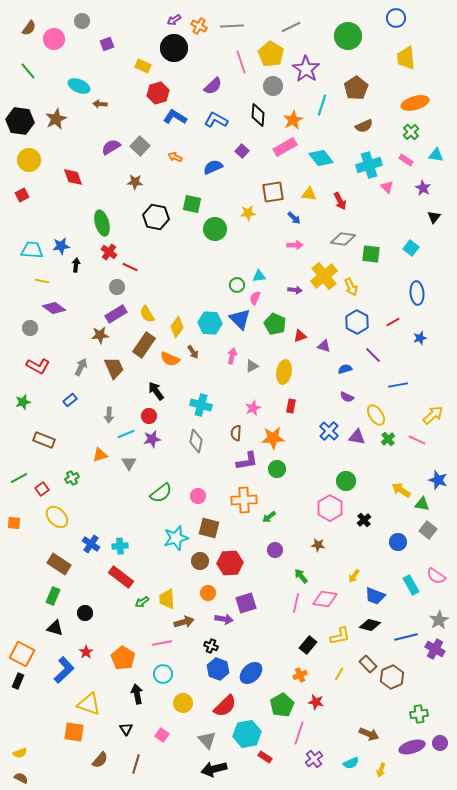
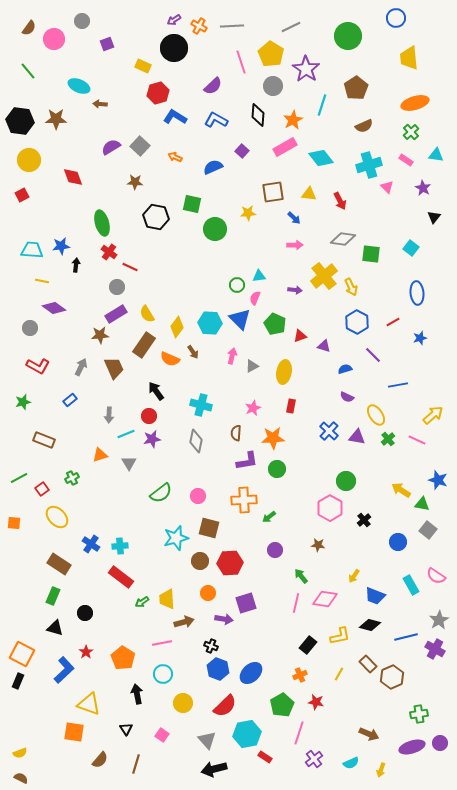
yellow trapezoid at (406, 58): moved 3 px right
brown star at (56, 119): rotated 25 degrees clockwise
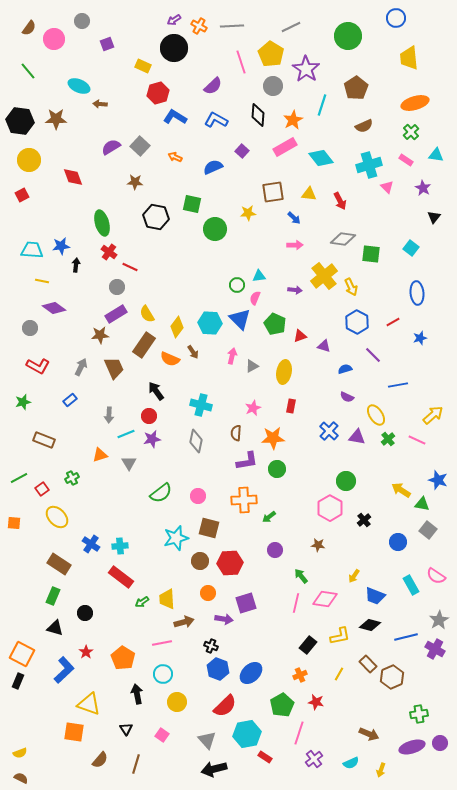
yellow circle at (183, 703): moved 6 px left, 1 px up
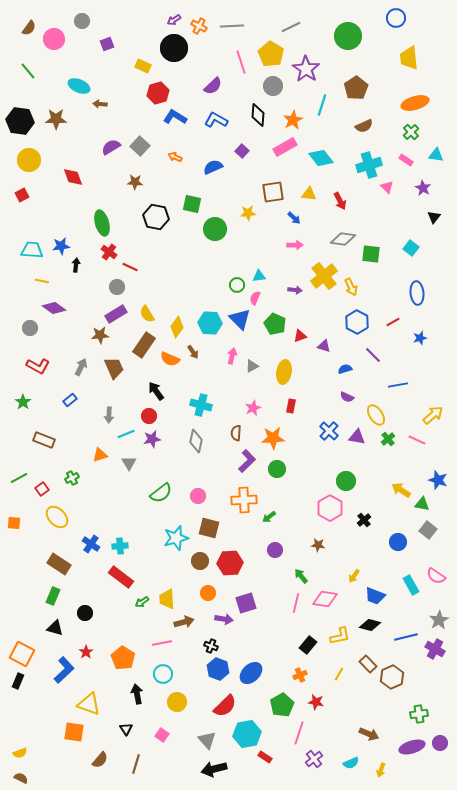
green star at (23, 402): rotated 21 degrees counterclockwise
purple L-shape at (247, 461): rotated 35 degrees counterclockwise
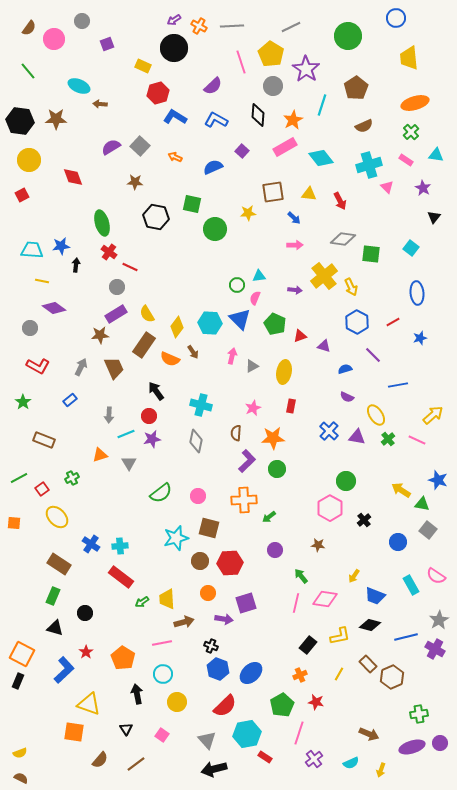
brown line at (136, 764): rotated 36 degrees clockwise
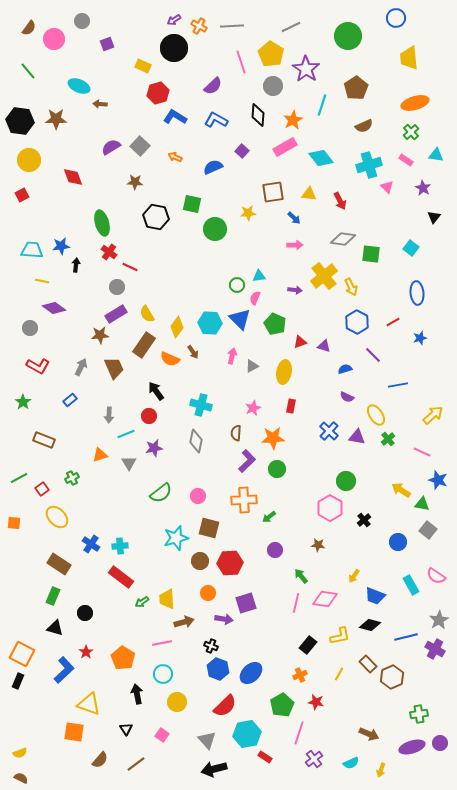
red triangle at (300, 336): moved 6 px down
purple star at (152, 439): moved 2 px right, 9 px down
pink line at (417, 440): moved 5 px right, 12 px down
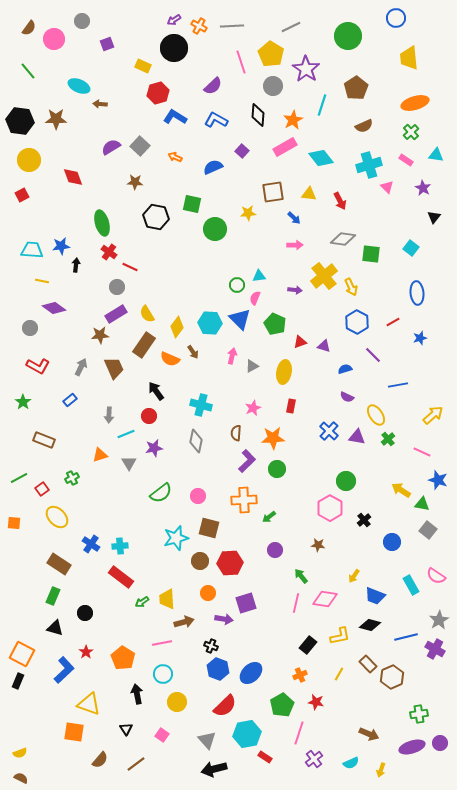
blue circle at (398, 542): moved 6 px left
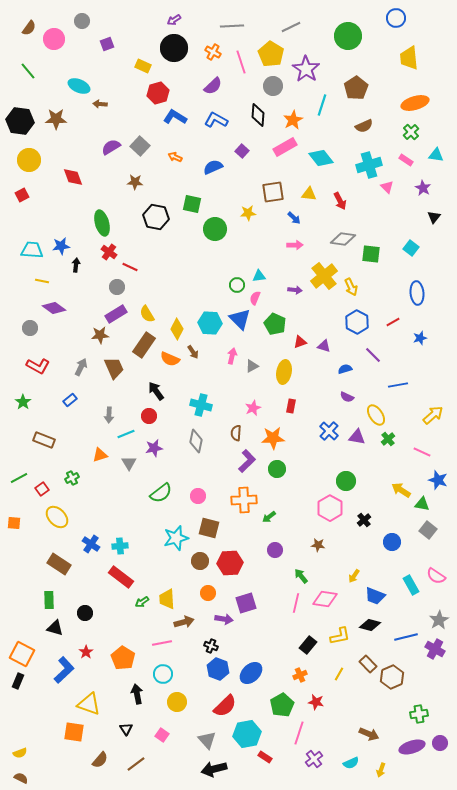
orange cross at (199, 26): moved 14 px right, 26 px down
yellow diamond at (177, 327): moved 2 px down; rotated 10 degrees counterclockwise
green rectangle at (53, 596): moved 4 px left, 4 px down; rotated 24 degrees counterclockwise
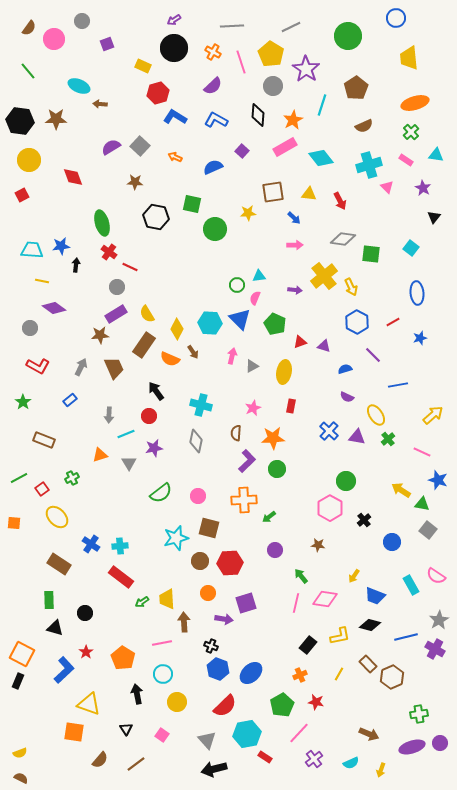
brown arrow at (184, 622): rotated 78 degrees counterclockwise
pink line at (299, 733): rotated 25 degrees clockwise
